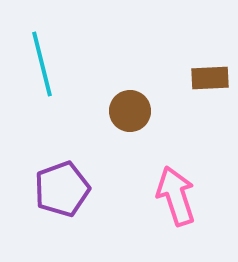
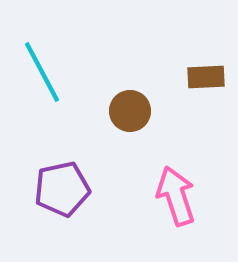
cyan line: moved 8 px down; rotated 14 degrees counterclockwise
brown rectangle: moved 4 px left, 1 px up
purple pentagon: rotated 8 degrees clockwise
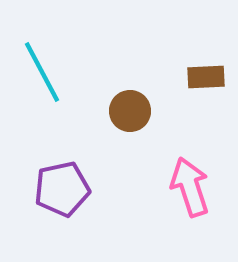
pink arrow: moved 14 px right, 9 px up
